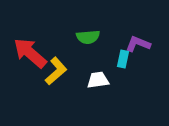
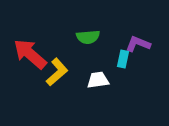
red arrow: moved 1 px down
yellow L-shape: moved 1 px right, 1 px down
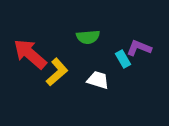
purple L-shape: moved 1 px right, 4 px down
cyan rectangle: rotated 42 degrees counterclockwise
white trapezoid: rotated 25 degrees clockwise
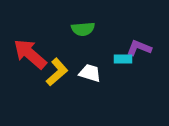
green semicircle: moved 5 px left, 8 px up
cyan rectangle: rotated 60 degrees counterclockwise
white trapezoid: moved 8 px left, 7 px up
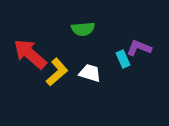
cyan rectangle: rotated 66 degrees clockwise
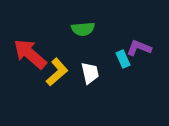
white trapezoid: rotated 60 degrees clockwise
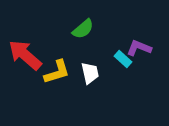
green semicircle: rotated 35 degrees counterclockwise
red arrow: moved 5 px left, 1 px down
cyan rectangle: rotated 24 degrees counterclockwise
yellow L-shape: rotated 24 degrees clockwise
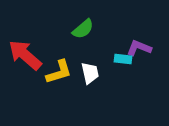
cyan rectangle: rotated 36 degrees counterclockwise
yellow L-shape: moved 2 px right
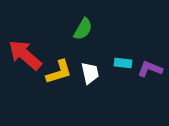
green semicircle: rotated 20 degrees counterclockwise
purple L-shape: moved 11 px right, 21 px down
cyan rectangle: moved 4 px down
